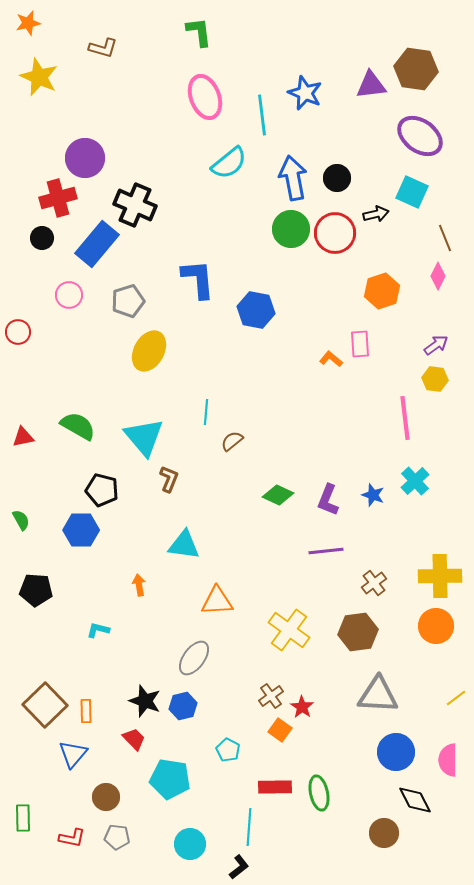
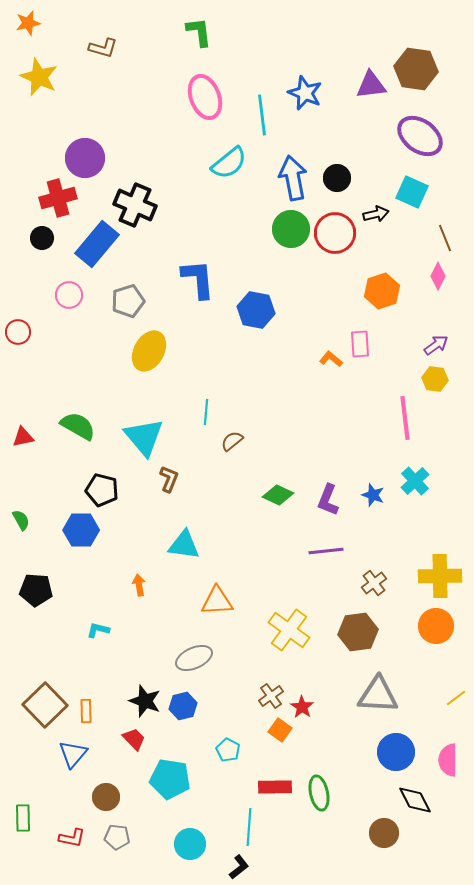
gray ellipse at (194, 658): rotated 30 degrees clockwise
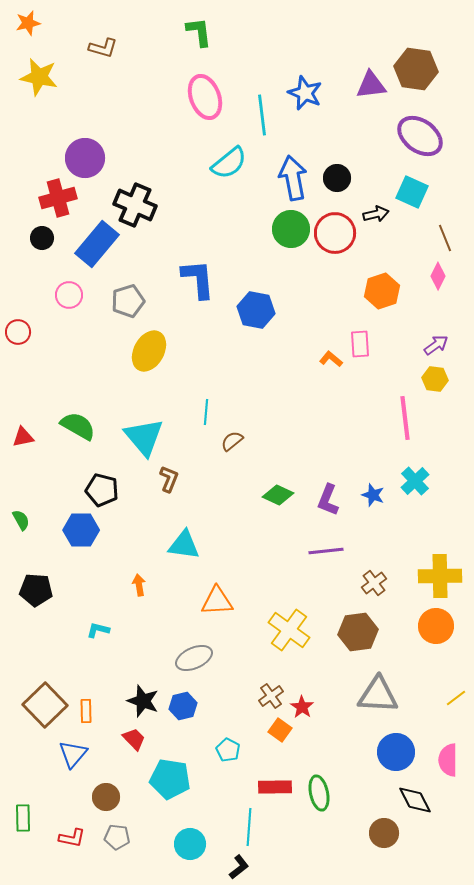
yellow star at (39, 77): rotated 12 degrees counterclockwise
black star at (145, 701): moved 2 px left
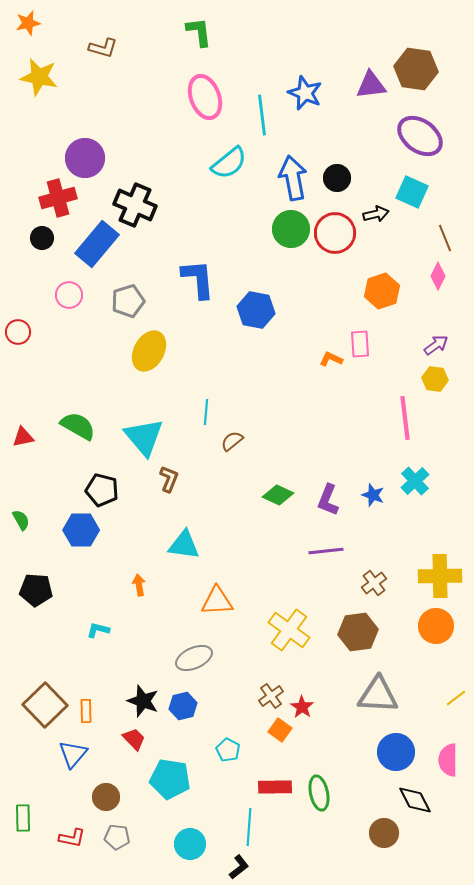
orange L-shape at (331, 359): rotated 15 degrees counterclockwise
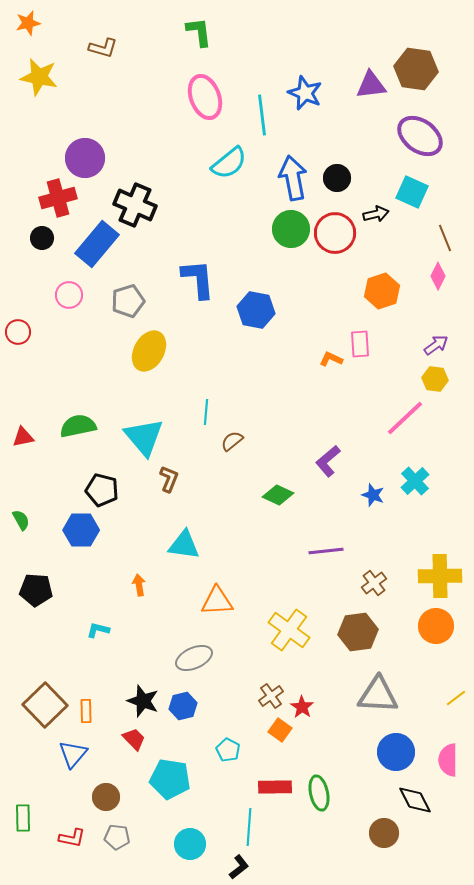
pink line at (405, 418): rotated 54 degrees clockwise
green semicircle at (78, 426): rotated 42 degrees counterclockwise
purple L-shape at (328, 500): moved 39 px up; rotated 28 degrees clockwise
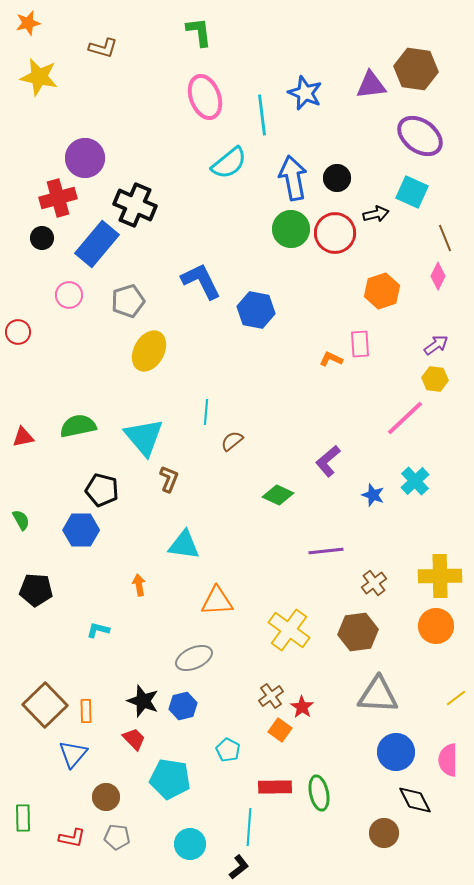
blue L-shape at (198, 279): moved 3 px right, 2 px down; rotated 21 degrees counterclockwise
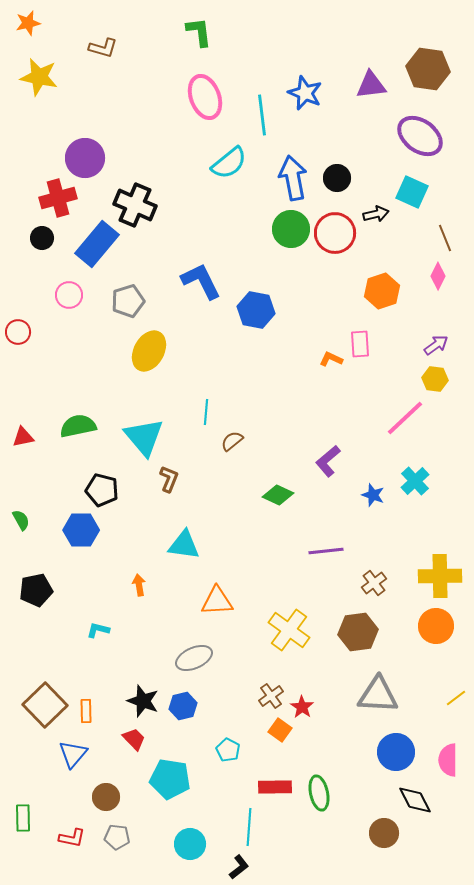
brown hexagon at (416, 69): moved 12 px right
black pentagon at (36, 590): rotated 16 degrees counterclockwise
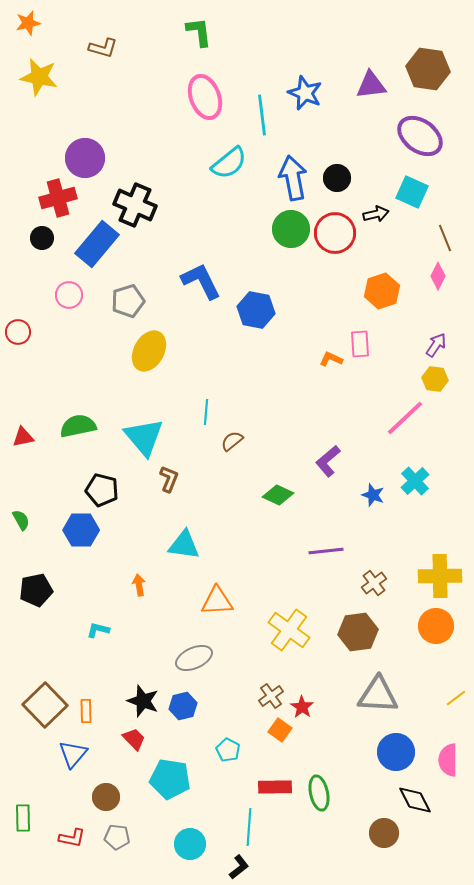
purple arrow at (436, 345): rotated 20 degrees counterclockwise
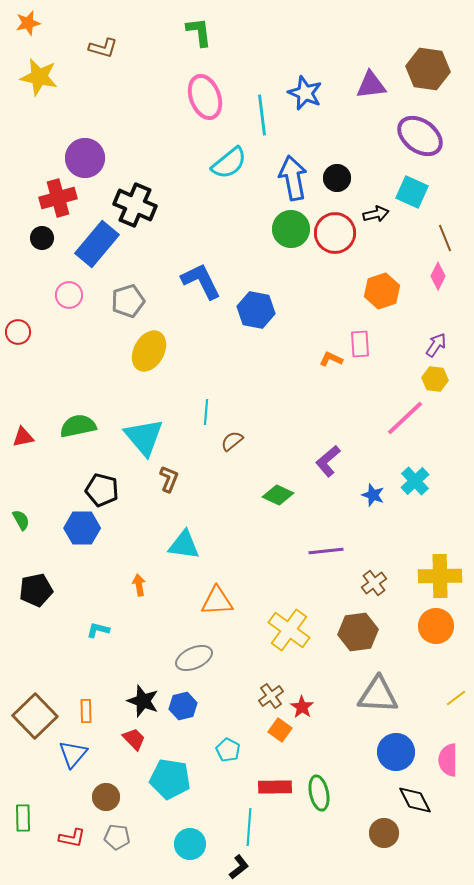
blue hexagon at (81, 530): moved 1 px right, 2 px up
brown square at (45, 705): moved 10 px left, 11 px down
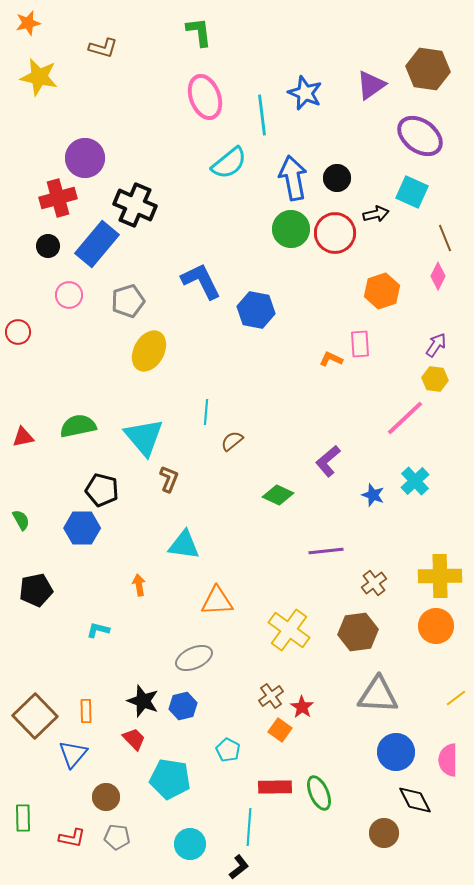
purple triangle at (371, 85): rotated 28 degrees counterclockwise
black circle at (42, 238): moved 6 px right, 8 px down
green ellipse at (319, 793): rotated 12 degrees counterclockwise
